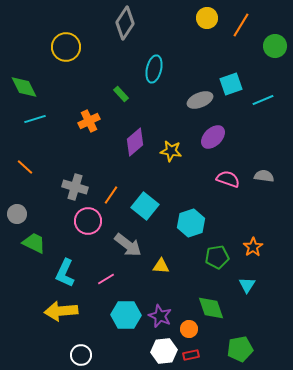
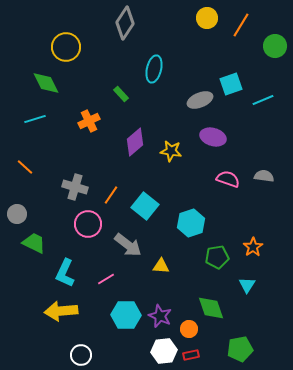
green diamond at (24, 87): moved 22 px right, 4 px up
purple ellipse at (213, 137): rotated 60 degrees clockwise
pink circle at (88, 221): moved 3 px down
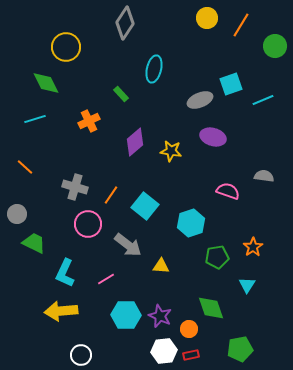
pink semicircle at (228, 179): moved 12 px down
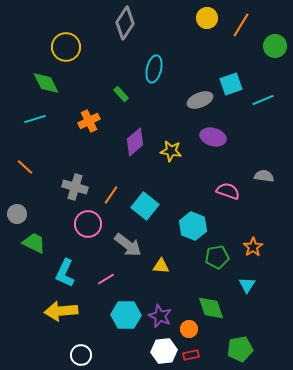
cyan hexagon at (191, 223): moved 2 px right, 3 px down; rotated 20 degrees counterclockwise
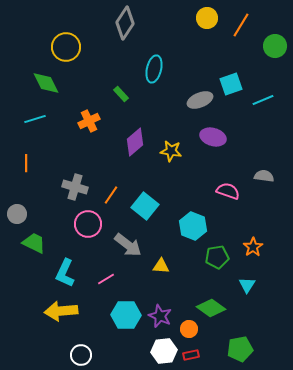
orange line at (25, 167): moved 1 px right, 4 px up; rotated 48 degrees clockwise
green diamond at (211, 308): rotated 36 degrees counterclockwise
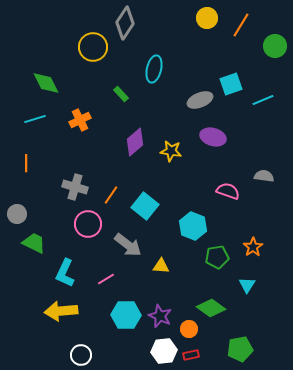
yellow circle at (66, 47): moved 27 px right
orange cross at (89, 121): moved 9 px left, 1 px up
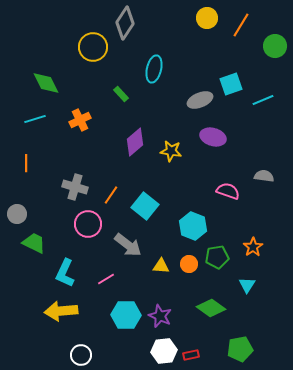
orange circle at (189, 329): moved 65 px up
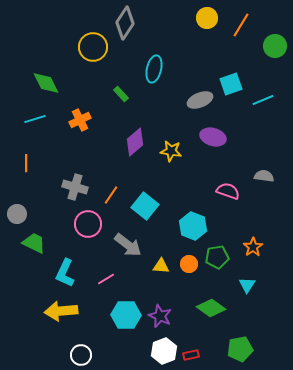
white hexagon at (164, 351): rotated 15 degrees counterclockwise
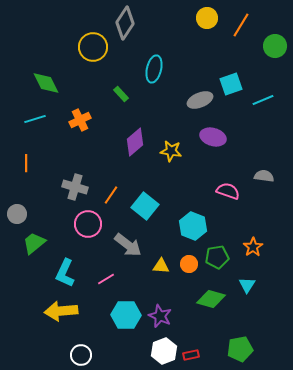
green trapezoid at (34, 243): rotated 65 degrees counterclockwise
green diamond at (211, 308): moved 9 px up; rotated 20 degrees counterclockwise
